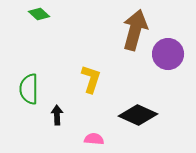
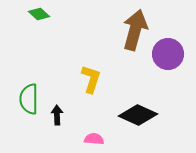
green semicircle: moved 10 px down
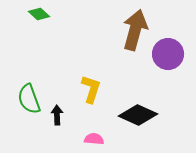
yellow L-shape: moved 10 px down
green semicircle: rotated 20 degrees counterclockwise
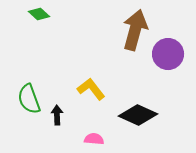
yellow L-shape: rotated 56 degrees counterclockwise
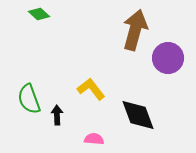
purple circle: moved 4 px down
black diamond: rotated 45 degrees clockwise
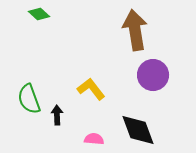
brown arrow: rotated 24 degrees counterclockwise
purple circle: moved 15 px left, 17 px down
black diamond: moved 15 px down
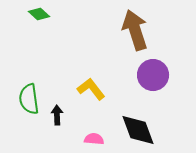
brown arrow: rotated 9 degrees counterclockwise
green semicircle: rotated 12 degrees clockwise
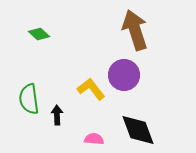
green diamond: moved 20 px down
purple circle: moved 29 px left
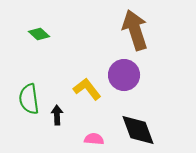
yellow L-shape: moved 4 px left
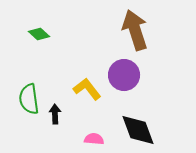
black arrow: moved 2 px left, 1 px up
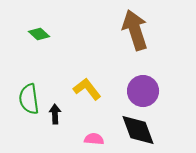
purple circle: moved 19 px right, 16 px down
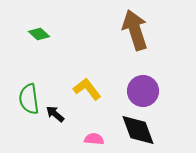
black arrow: rotated 48 degrees counterclockwise
